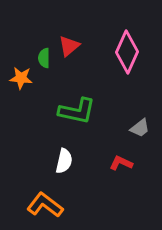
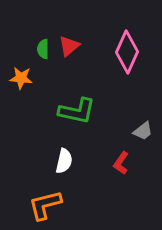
green semicircle: moved 1 px left, 9 px up
gray trapezoid: moved 3 px right, 3 px down
red L-shape: rotated 80 degrees counterclockwise
orange L-shape: rotated 51 degrees counterclockwise
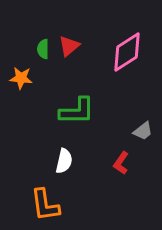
pink diamond: rotated 33 degrees clockwise
green L-shape: rotated 12 degrees counterclockwise
orange L-shape: rotated 84 degrees counterclockwise
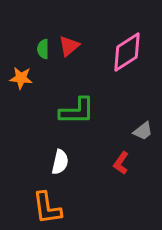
white semicircle: moved 4 px left, 1 px down
orange L-shape: moved 2 px right, 3 px down
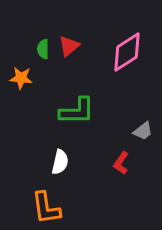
orange L-shape: moved 1 px left
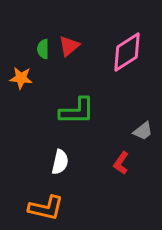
orange L-shape: rotated 69 degrees counterclockwise
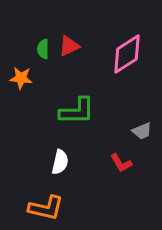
red triangle: rotated 15 degrees clockwise
pink diamond: moved 2 px down
gray trapezoid: moved 1 px left; rotated 15 degrees clockwise
red L-shape: rotated 65 degrees counterclockwise
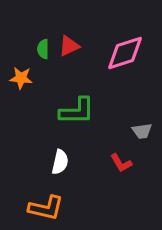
pink diamond: moved 2 px left, 1 px up; rotated 15 degrees clockwise
gray trapezoid: rotated 15 degrees clockwise
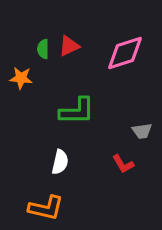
red L-shape: moved 2 px right, 1 px down
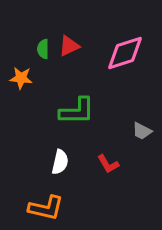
gray trapezoid: rotated 35 degrees clockwise
red L-shape: moved 15 px left
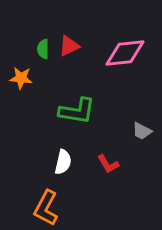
pink diamond: rotated 12 degrees clockwise
green L-shape: rotated 9 degrees clockwise
white semicircle: moved 3 px right
orange L-shape: rotated 105 degrees clockwise
